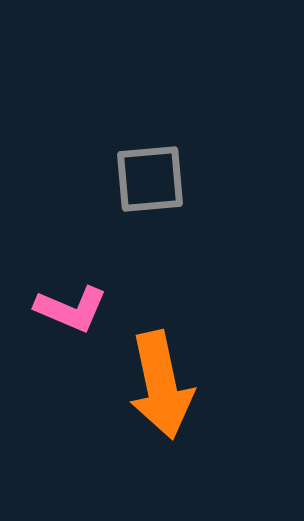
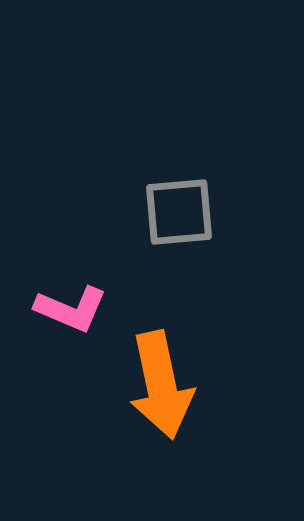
gray square: moved 29 px right, 33 px down
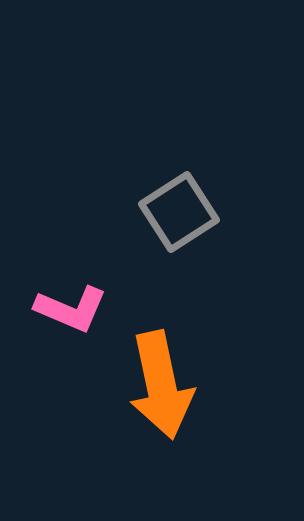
gray square: rotated 28 degrees counterclockwise
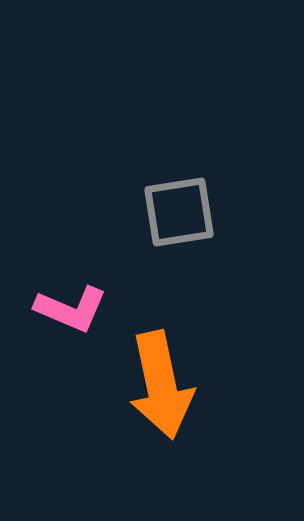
gray square: rotated 24 degrees clockwise
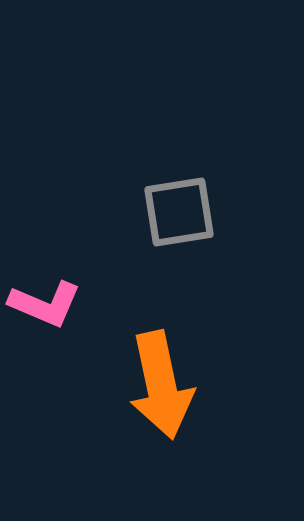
pink L-shape: moved 26 px left, 5 px up
